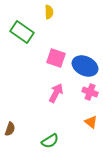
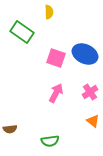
blue ellipse: moved 12 px up
pink cross: rotated 35 degrees clockwise
orange triangle: moved 2 px right, 1 px up
brown semicircle: rotated 64 degrees clockwise
green semicircle: rotated 24 degrees clockwise
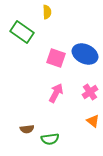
yellow semicircle: moved 2 px left
brown semicircle: moved 17 px right
green semicircle: moved 2 px up
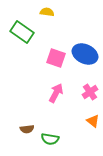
yellow semicircle: rotated 80 degrees counterclockwise
green semicircle: rotated 18 degrees clockwise
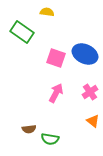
brown semicircle: moved 2 px right
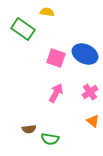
green rectangle: moved 1 px right, 3 px up
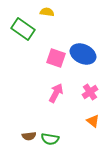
blue ellipse: moved 2 px left
brown semicircle: moved 7 px down
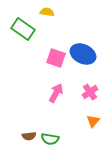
orange triangle: rotated 32 degrees clockwise
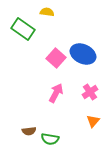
pink square: rotated 24 degrees clockwise
brown semicircle: moved 5 px up
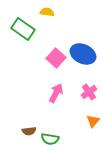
pink cross: moved 1 px left
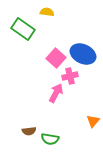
pink cross: moved 19 px left, 16 px up; rotated 21 degrees clockwise
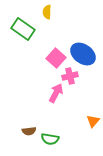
yellow semicircle: rotated 96 degrees counterclockwise
blue ellipse: rotated 10 degrees clockwise
